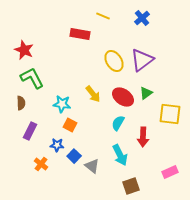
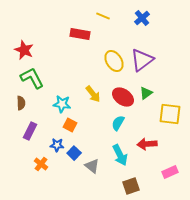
red arrow: moved 4 px right, 7 px down; rotated 84 degrees clockwise
blue square: moved 3 px up
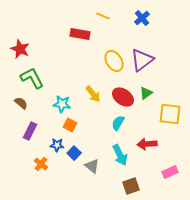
red star: moved 4 px left, 1 px up
brown semicircle: rotated 48 degrees counterclockwise
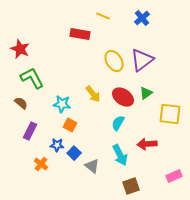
pink rectangle: moved 4 px right, 4 px down
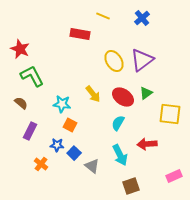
green L-shape: moved 2 px up
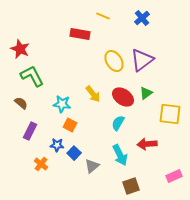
gray triangle: rotated 42 degrees clockwise
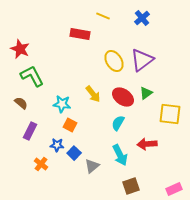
pink rectangle: moved 13 px down
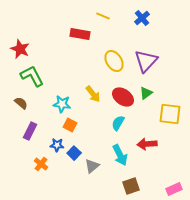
purple triangle: moved 4 px right, 1 px down; rotated 10 degrees counterclockwise
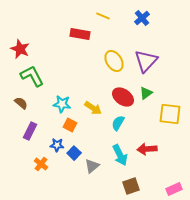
yellow arrow: moved 14 px down; rotated 18 degrees counterclockwise
red arrow: moved 5 px down
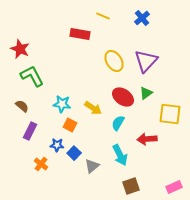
brown semicircle: moved 1 px right, 3 px down
red arrow: moved 10 px up
pink rectangle: moved 2 px up
